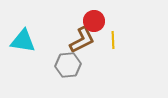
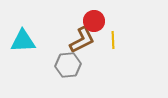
cyan triangle: rotated 12 degrees counterclockwise
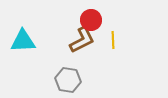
red circle: moved 3 px left, 1 px up
gray hexagon: moved 15 px down; rotated 15 degrees clockwise
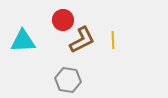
red circle: moved 28 px left
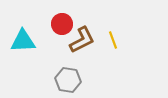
red circle: moved 1 px left, 4 px down
yellow line: rotated 18 degrees counterclockwise
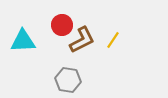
red circle: moved 1 px down
yellow line: rotated 54 degrees clockwise
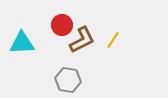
cyan triangle: moved 1 px left, 2 px down
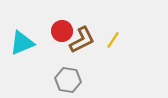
red circle: moved 6 px down
cyan triangle: rotated 20 degrees counterclockwise
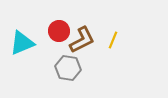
red circle: moved 3 px left
yellow line: rotated 12 degrees counterclockwise
gray hexagon: moved 12 px up
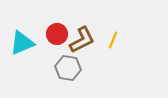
red circle: moved 2 px left, 3 px down
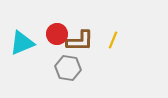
brown L-shape: moved 2 px left, 1 px down; rotated 28 degrees clockwise
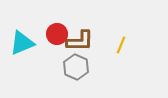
yellow line: moved 8 px right, 5 px down
gray hexagon: moved 8 px right, 1 px up; rotated 15 degrees clockwise
